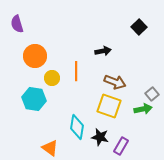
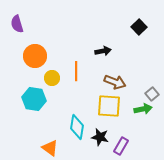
yellow square: rotated 15 degrees counterclockwise
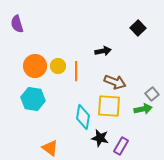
black square: moved 1 px left, 1 px down
orange circle: moved 10 px down
yellow circle: moved 6 px right, 12 px up
cyan hexagon: moved 1 px left
cyan diamond: moved 6 px right, 10 px up
black star: moved 1 px down
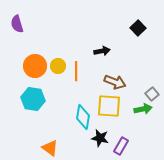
black arrow: moved 1 px left
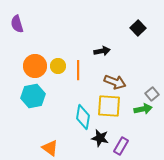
orange line: moved 2 px right, 1 px up
cyan hexagon: moved 3 px up; rotated 20 degrees counterclockwise
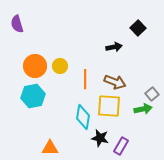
black arrow: moved 12 px right, 4 px up
yellow circle: moved 2 px right
orange line: moved 7 px right, 9 px down
orange triangle: rotated 36 degrees counterclockwise
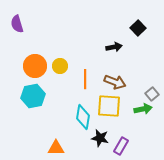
orange triangle: moved 6 px right
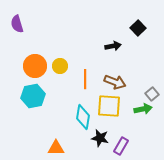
black arrow: moved 1 px left, 1 px up
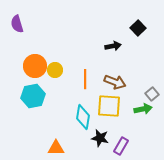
yellow circle: moved 5 px left, 4 px down
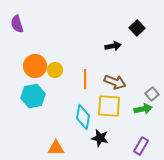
black square: moved 1 px left
purple rectangle: moved 20 px right
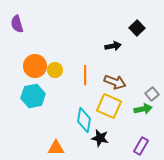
orange line: moved 4 px up
yellow square: rotated 20 degrees clockwise
cyan diamond: moved 1 px right, 3 px down
